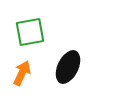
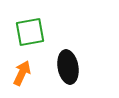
black ellipse: rotated 36 degrees counterclockwise
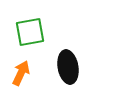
orange arrow: moved 1 px left
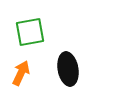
black ellipse: moved 2 px down
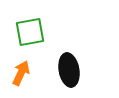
black ellipse: moved 1 px right, 1 px down
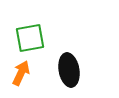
green square: moved 6 px down
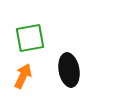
orange arrow: moved 2 px right, 3 px down
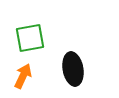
black ellipse: moved 4 px right, 1 px up
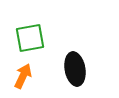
black ellipse: moved 2 px right
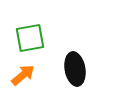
orange arrow: moved 1 px up; rotated 25 degrees clockwise
